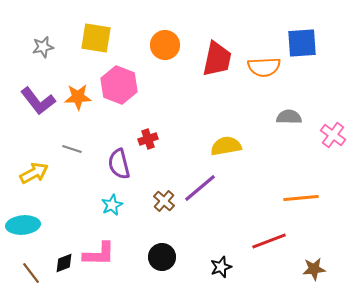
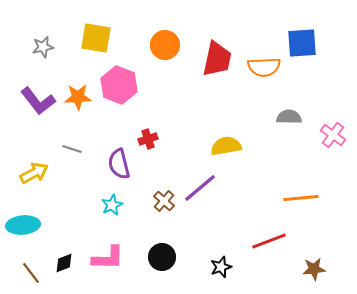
pink L-shape: moved 9 px right, 4 px down
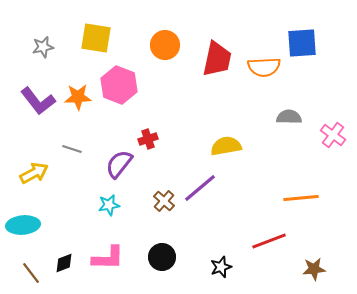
purple semicircle: rotated 52 degrees clockwise
cyan star: moved 3 px left; rotated 15 degrees clockwise
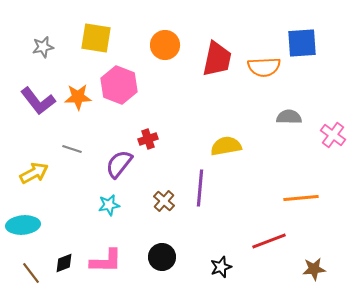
purple line: rotated 45 degrees counterclockwise
pink L-shape: moved 2 px left, 3 px down
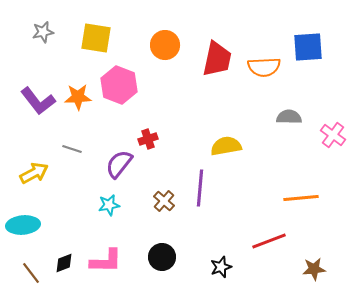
blue square: moved 6 px right, 4 px down
gray star: moved 15 px up
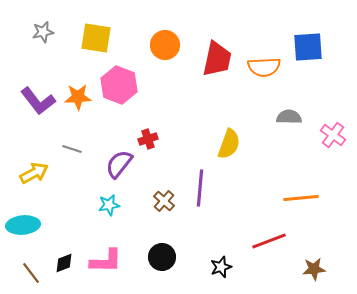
yellow semicircle: moved 3 px right, 2 px up; rotated 120 degrees clockwise
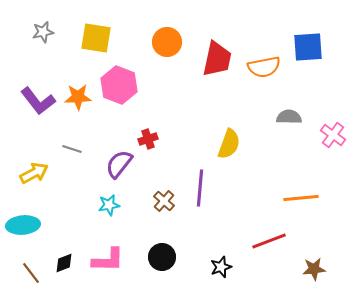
orange circle: moved 2 px right, 3 px up
orange semicircle: rotated 8 degrees counterclockwise
pink L-shape: moved 2 px right, 1 px up
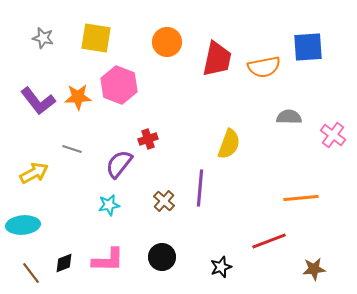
gray star: moved 6 px down; rotated 25 degrees clockwise
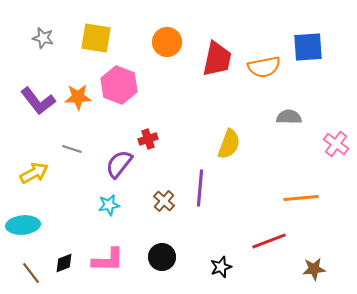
pink cross: moved 3 px right, 9 px down
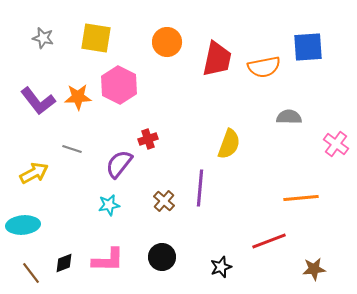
pink hexagon: rotated 6 degrees clockwise
